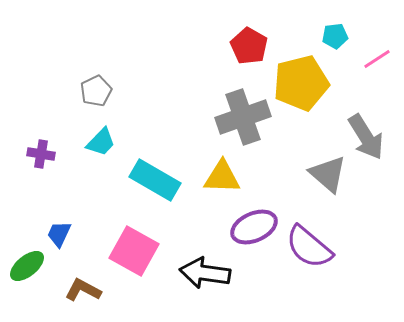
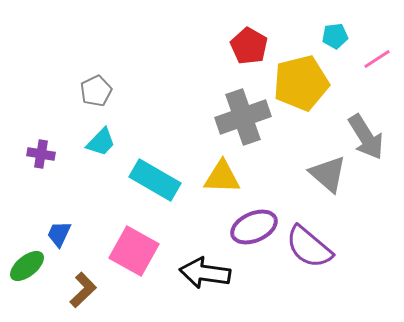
brown L-shape: rotated 108 degrees clockwise
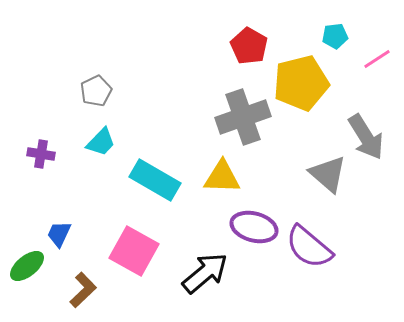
purple ellipse: rotated 39 degrees clockwise
black arrow: rotated 132 degrees clockwise
